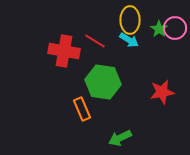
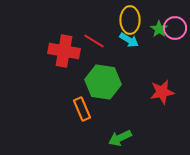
red line: moved 1 px left
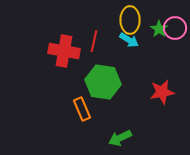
red line: rotated 70 degrees clockwise
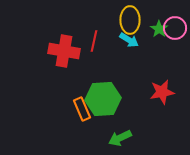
green hexagon: moved 17 px down; rotated 12 degrees counterclockwise
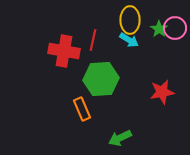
red line: moved 1 px left, 1 px up
green hexagon: moved 2 px left, 20 px up
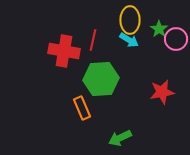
pink circle: moved 1 px right, 11 px down
orange rectangle: moved 1 px up
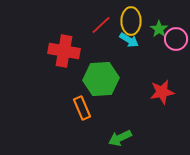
yellow ellipse: moved 1 px right, 1 px down
red line: moved 8 px right, 15 px up; rotated 35 degrees clockwise
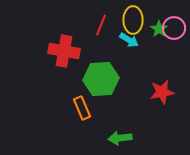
yellow ellipse: moved 2 px right, 1 px up
red line: rotated 25 degrees counterclockwise
pink circle: moved 2 px left, 11 px up
green arrow: rotated 20 degrees clockwise
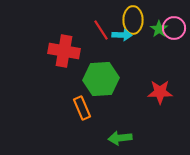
red line: moved 5 px down; rotated 55 degrees counterclockwise
cyan arrow: moved 7 px left, 5 px up; rotated 30 degrees counterclockwise
red star: moved 2 px left; rotated 10 degrees clockwise
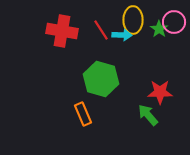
pink circle: moved 6 px up
red cross: moved 2 px left, 20 px up
green hexagon: rotated 20 degrees clockwise
orange rectangle: moved 1 px right, 6 px down
green arrow: moved 28 px right, 23 px up; rotated 55 degrees clockwise
